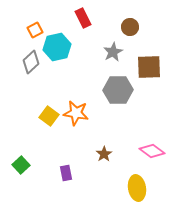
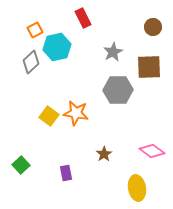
brown circle: moved 23 px right
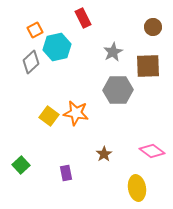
brown square: moved 1 px left, 1 px up
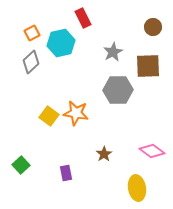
orange square: moved 3 px left, 3 px down
cyan hexagon: moved 4 px right, 4 px up
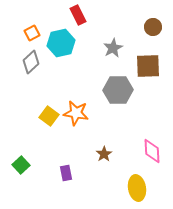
red rectangle: moved 5 px left, 3 px up
gray star: moved 4 px up
pink diamond: rotated 50 degrees clockwise
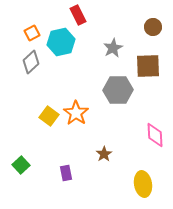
cyan hexagon: moved 1 px up
orange star: rotated 25 degrees clockwise
pink diamond: moved 3 px right, 16 px up
yellow ellipse: moved 6 px right, 4 px up
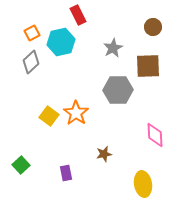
brown star: rotated 21 degrees clockwise
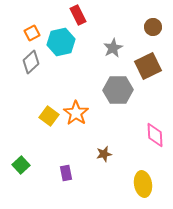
brown square: rotated 24 degrees counterclockwise
